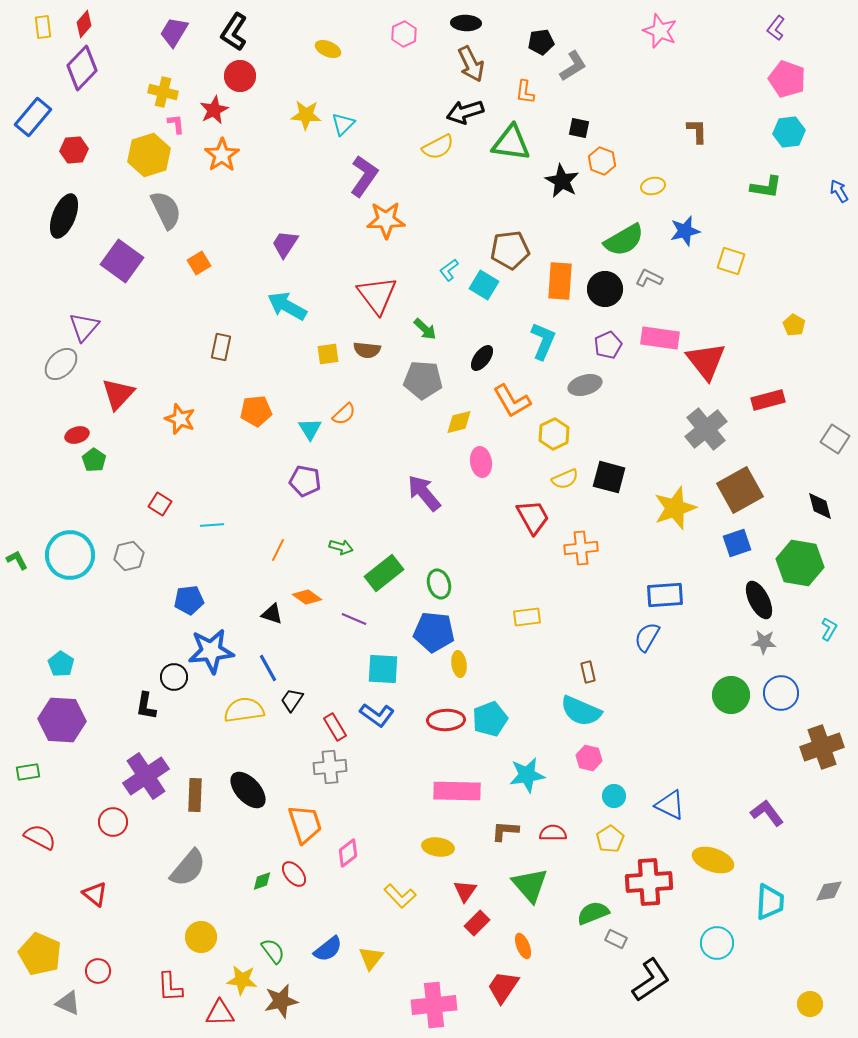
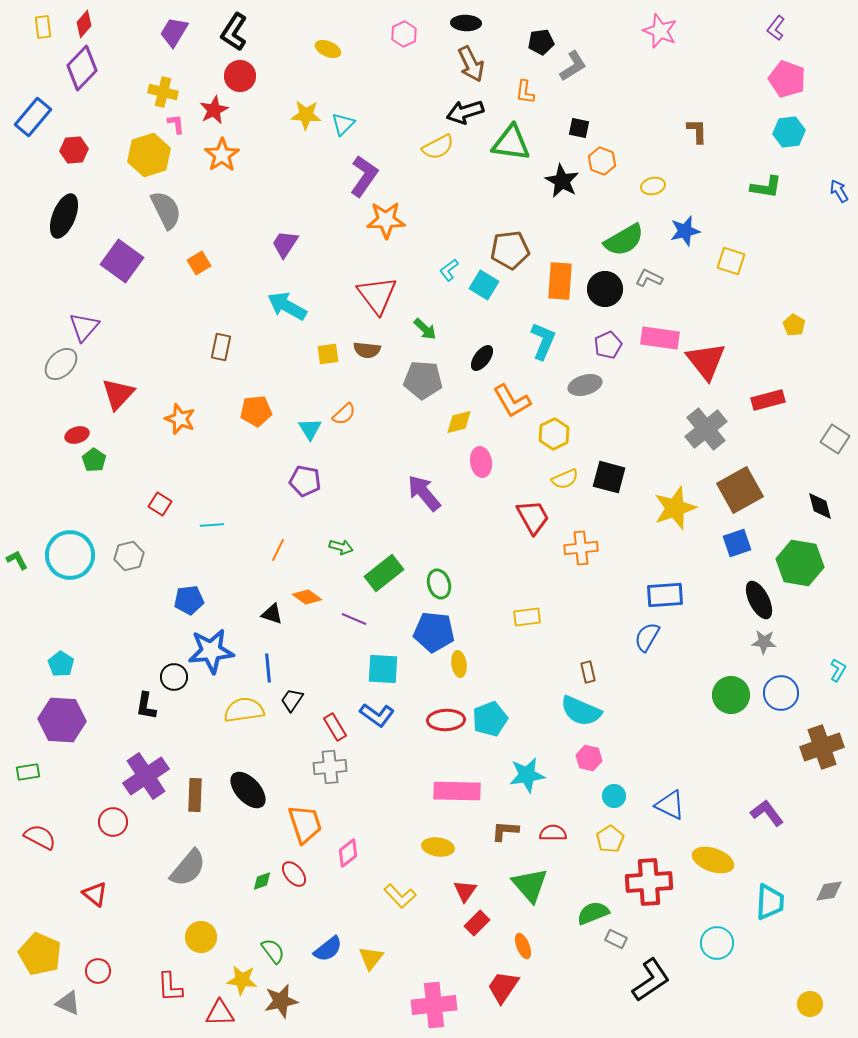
cyan L-shape at (829, 629): moved 9 px right, 41 px down
blue line at (268, 668): rotated 24 degrees clockwise
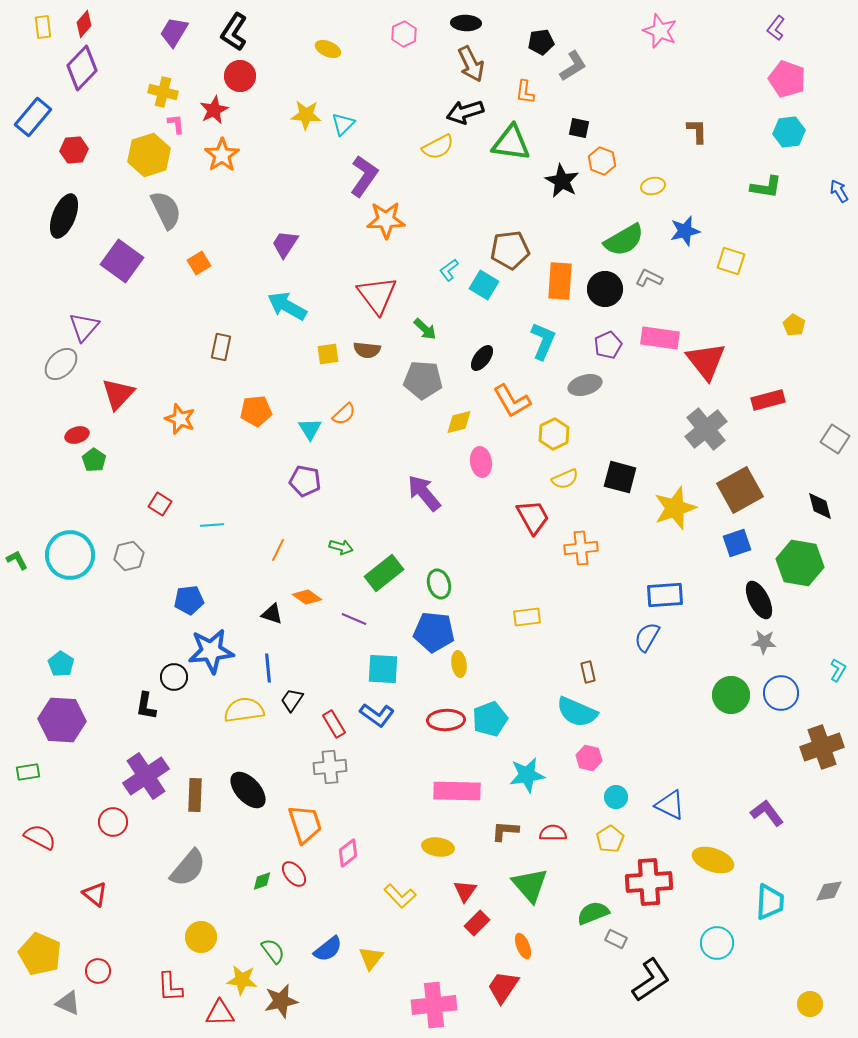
black square at (609, 477): moved 11 px right
cyan semicircle at (581, 711): moved 4 px left, 1 px down
red rectangle at (335, 727): moved 1 px left, 3 px up
cyan circle at (614, 796): moved 2 px right, 1 px down
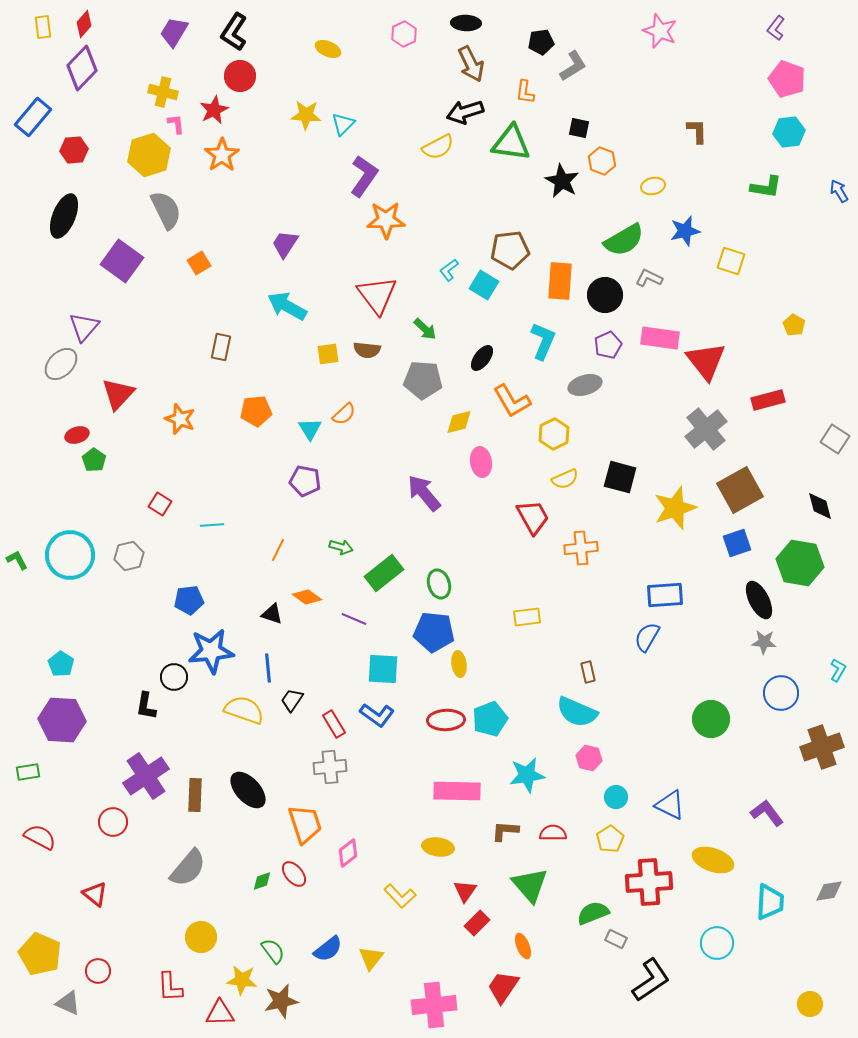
black circle at (605, 289): moved 6 px down
green circle at (731, 695): moved 20 px left, 24 px down
yellow semicircle at (244, 710): rotated 27 degrees clockwise
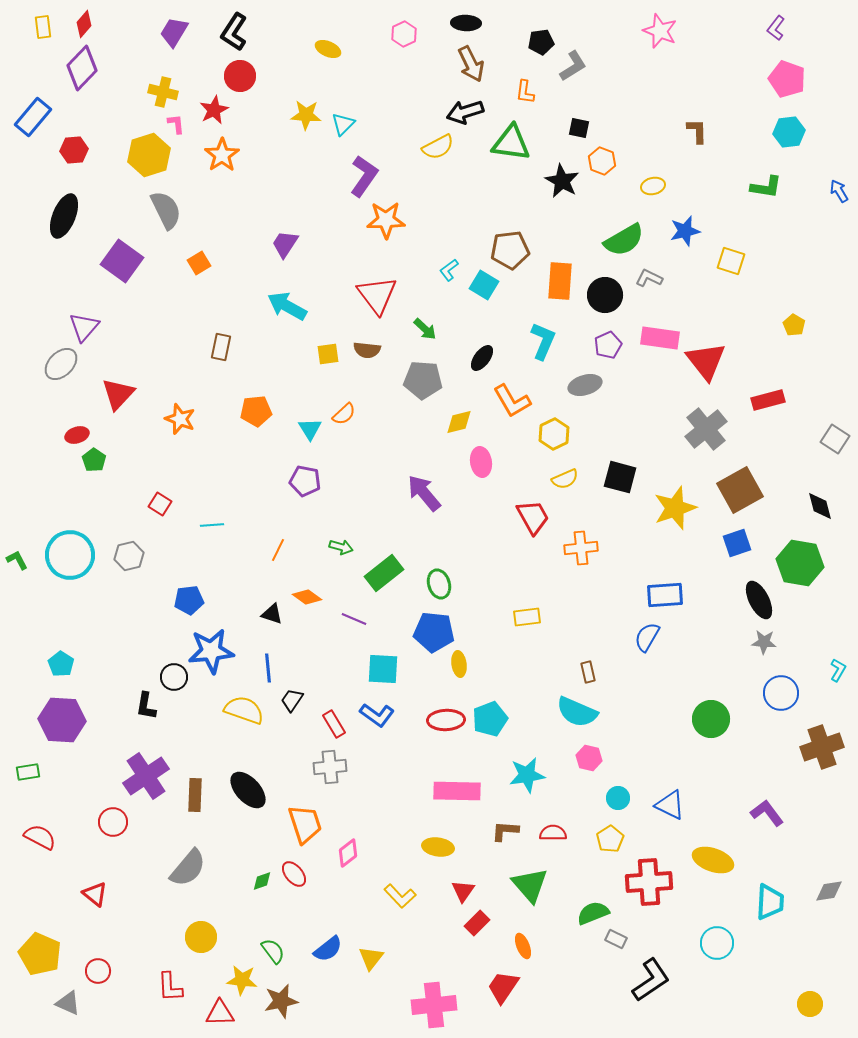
cyan circle at (616, 797): moved 2 px right, 1 px down
red triangle at (465, 891): moved 2 px left
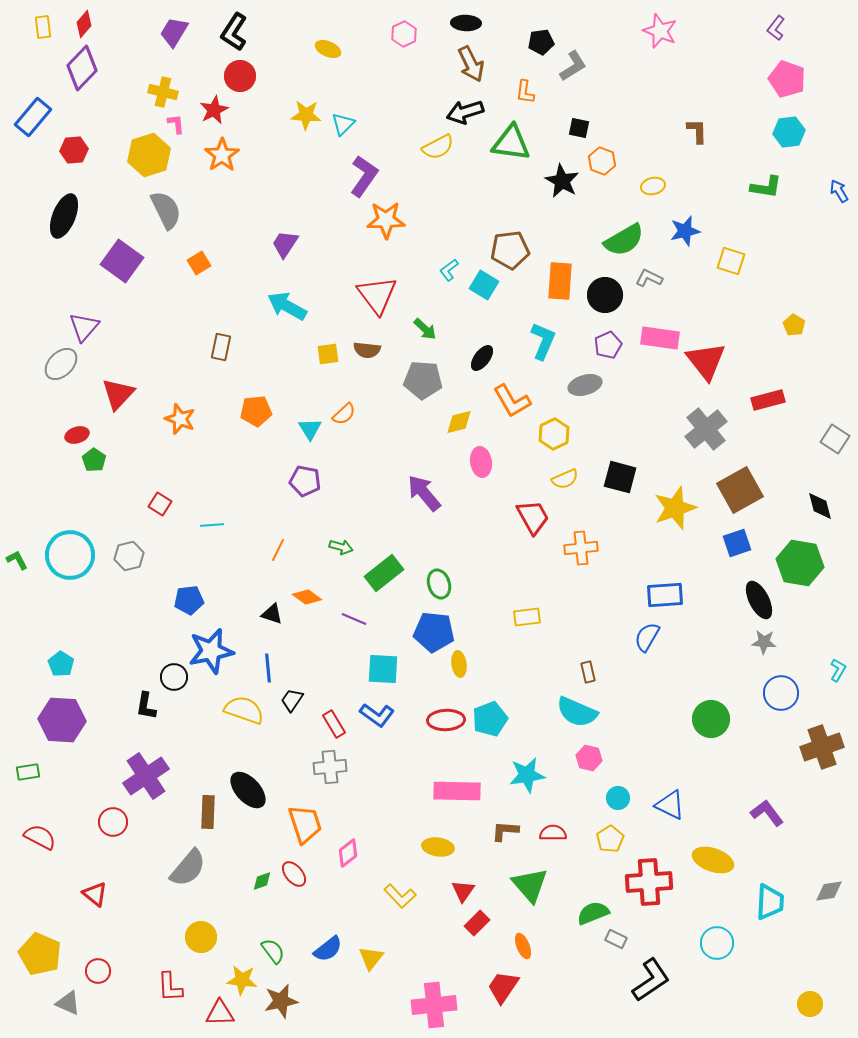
blue star at (211, 651): rotated 6 degrees counterclockwise
brown rectangle at (195, 795): moved 13 px right, 17 px down
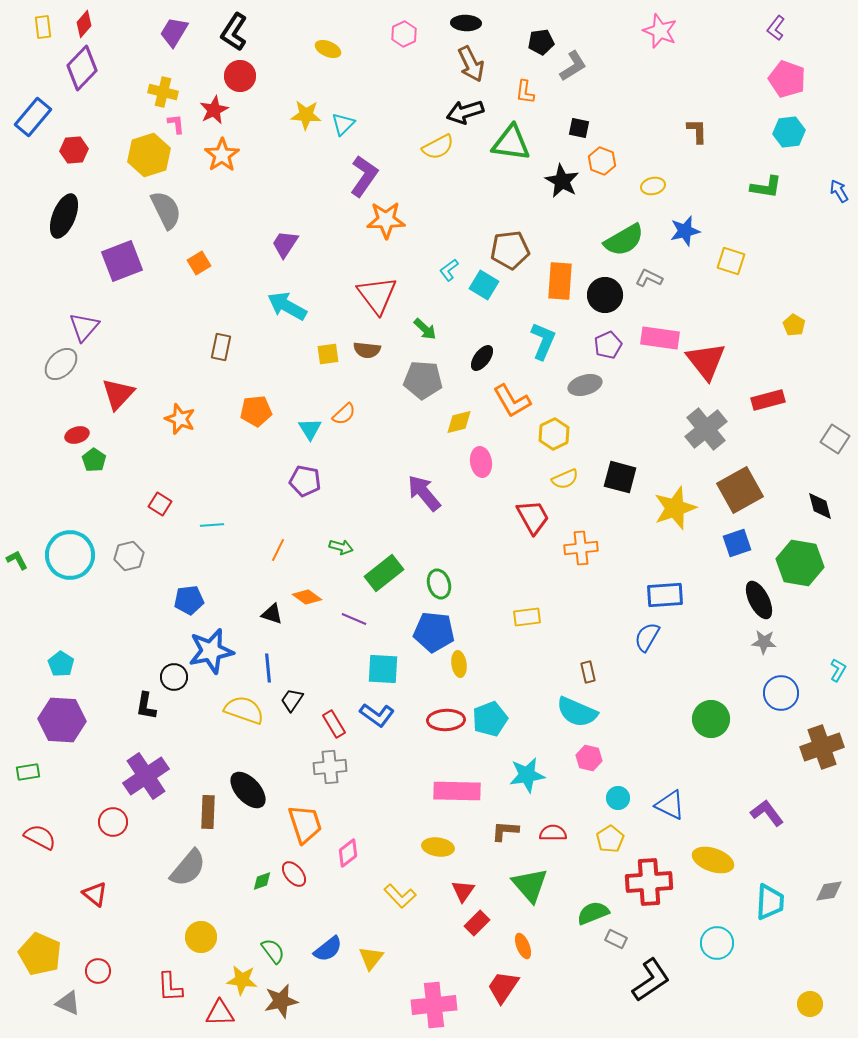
purple square at (122, 261): rotated 33 degrees clockwise
